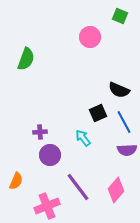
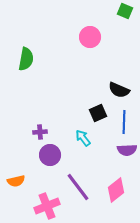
green square: moved 5 px right, 5 px up
green semicircle: rotated 10 degrees counterclockwise
blue line: rotated 30 degrees clockwise
orange semicircle: rotated 54 degrees clockwise
pink diamond: rotated 10 degrees clockwise
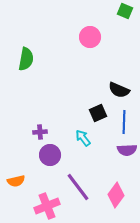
pink diamond: moved 5 px down; rotated 15 degrees counterclockwise
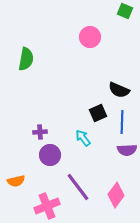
blue line: moved 2 px left
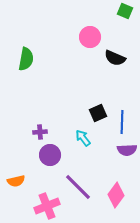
black semicircle: moved 4 px left, 32 px up
purple line: rotated 8 degrees counterclockwise
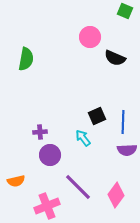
black square: moved 1 px left, 3 px down
blue line: moved 1 px right
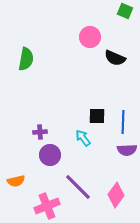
black square: rotated 24 degrees clockwise
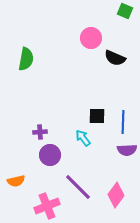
pink circle: moved 1 px right, 1 px down
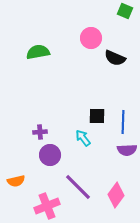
green semicircle: moved 12 px right, 7 px up; rotated 110 degrees counterclockwise
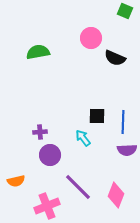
pink diamond: rotated 15 degrees counterclockwise
